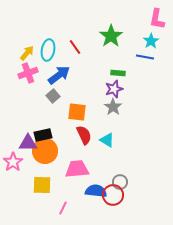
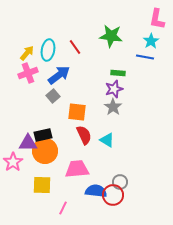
green star: rotated 30 degrees counterclockwise
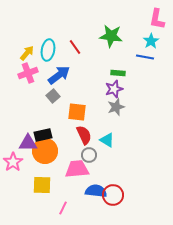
gray star: moved 3 px right; rotated 18 degrees clockwise
gray circle: moved 31 px left, 27 px up
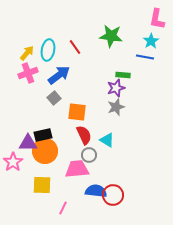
green rectangle: moved 5 px right, 2 px down
purple star: moved 2 px right, 1 px up
gray square: moved 1 px right, 2 px down
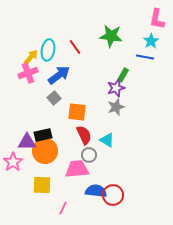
yellow arrow: moved 4 px right, 4 px down
green rectangle: rotated 64 degrees counterclockwise
purple triangle: moved 1 px left, 1 px up
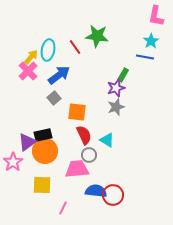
pink L-shape: moved 1 px left, 3 px up
green star: moved 14 px left
pink cross: moved 2 px up; rotated 24 degrees counterclockwise
purple triangle: rotated 36 degrees counterclockwise
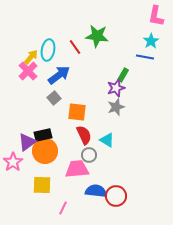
red circle: moved 3 px right, 1 px down
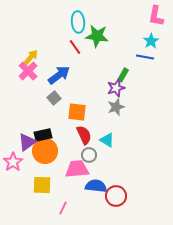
cyan ellipse: moved 30 px right, 28 px up; rotated 15 degrees counterclockwise
blue semicircle: moved 5 px up
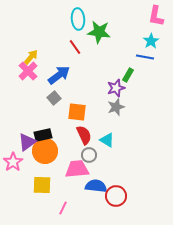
cyan ellipse: moved 3 px up
green star: moved 2 px right, 4 px up
green rectangle: moved 5 px right
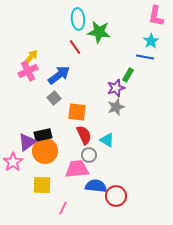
pink cross: rotated 18 degrees clockwise
